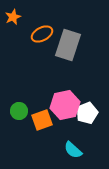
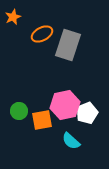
orange square: rotated 10 degrees clockwise
cyan semicircle: moved 2 px left, 9 px up
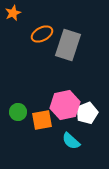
orange star: moved 4 px up
green circle: moved 1 px left, 1 px down
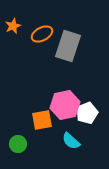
orange star: moved 13 px down
gray rectangle: moved 1 px down
green circle: moved 32 px down
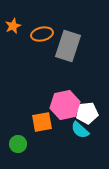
orange ellipse: rotated 15 degrees clockwise
white pentagon: rotated 15 degrees clockwise
orange square: moved 2 px down
cyan semicircle: moved 9 px right, 11 px up
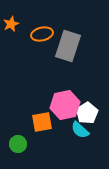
orange star: moved 2 px left, 2 px up
white pentagon: rotated 25 degrees counterclockwise
